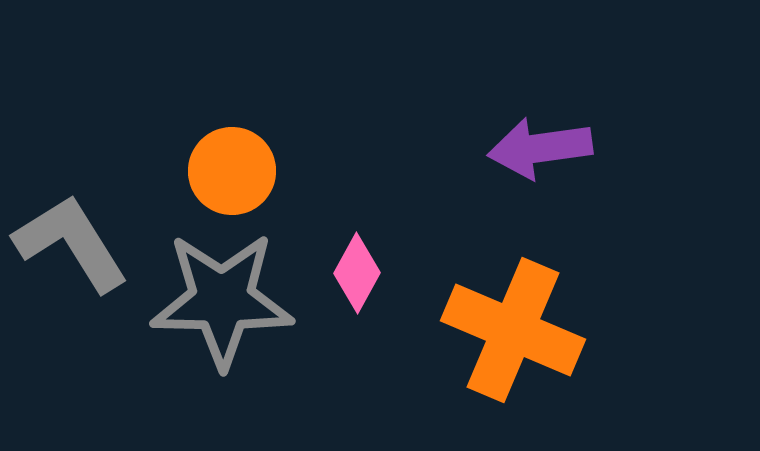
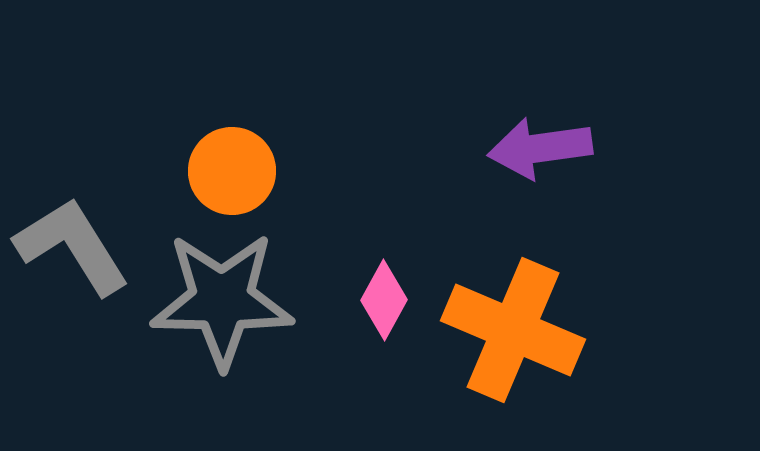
gray L-shape: moved 1 px right, 3 px down
pink diamond: moved 27 px right, 27 px down
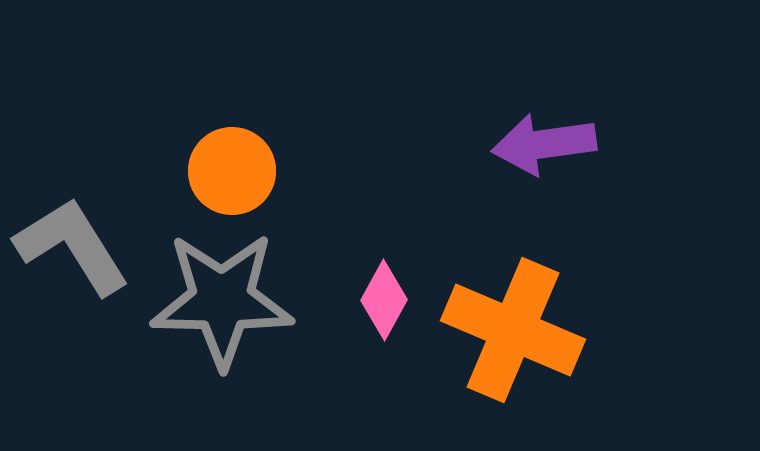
purple arrow: moved 4 px right, 4 px up
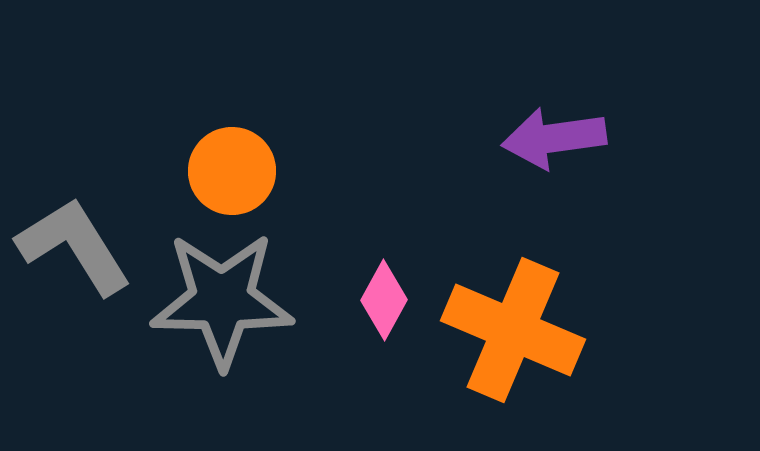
purple arrow: moved 10 px right, 6 px up
gray L-shape: moved 2 px right
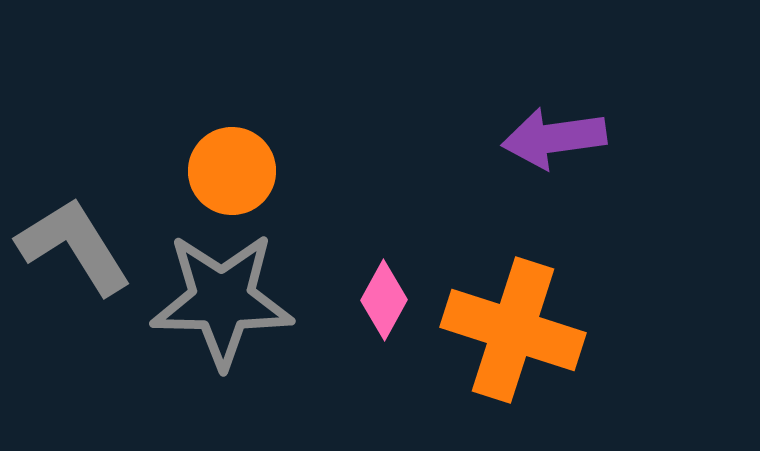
orange cross: rotated 5 degrees counterclockwise
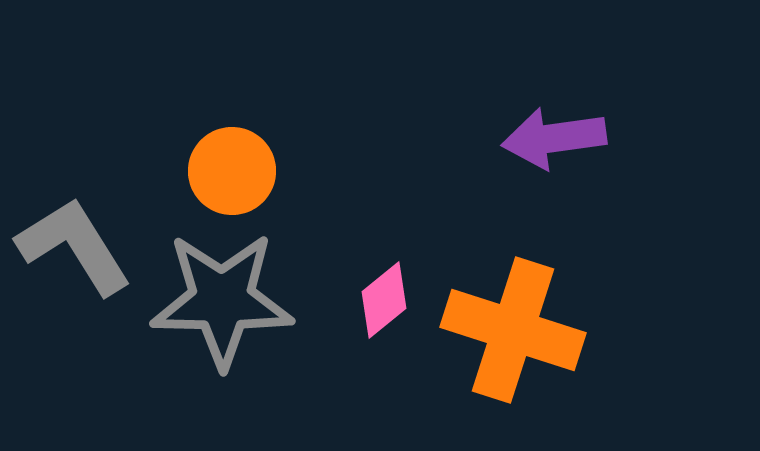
pink diamond: rotated 22 degrees clockwise
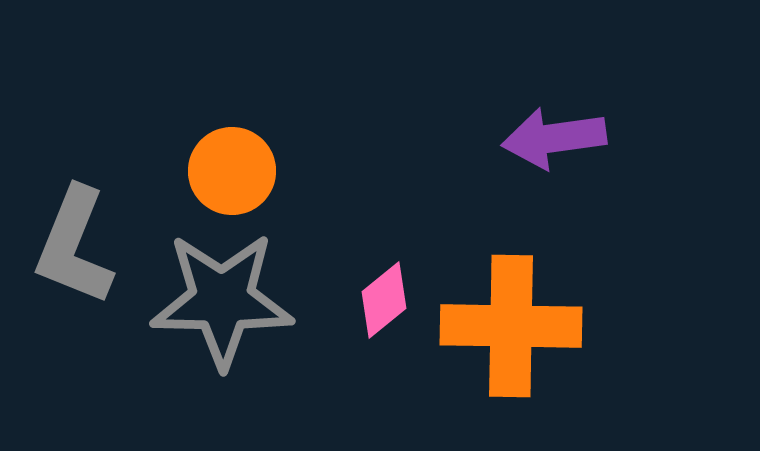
gray L-shape: rotated 126 degrees counterclockwise
orange cross: moved 2 px left, 4 px up; rotated 17 degrees counterclockwise
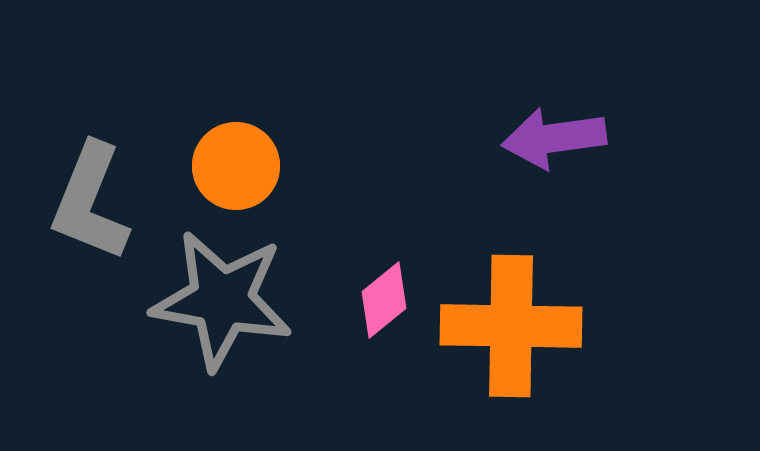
orange circle: moved 4 px right, 5 px up
gray L-shape: moved 16 px right, 44 px up
gray star: rotated 9 degrees clockwise
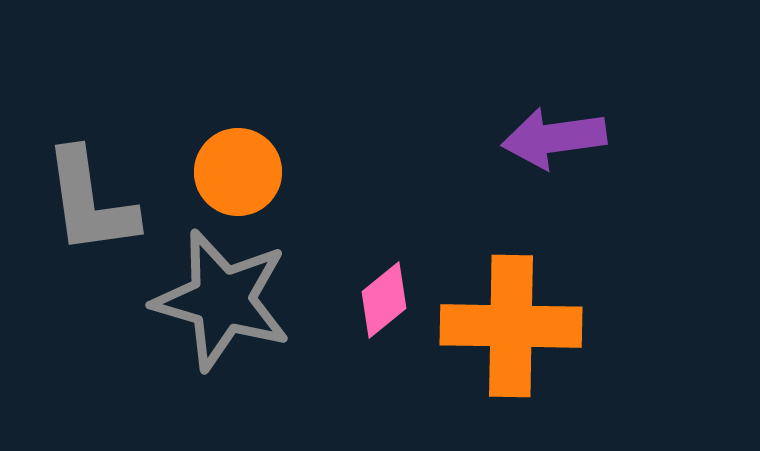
orange circle: moved 2 px right, 6 px down
gray L-shape: rotated 30 degrees counterclockwise
gray star: rotated 6 degrees clockwise
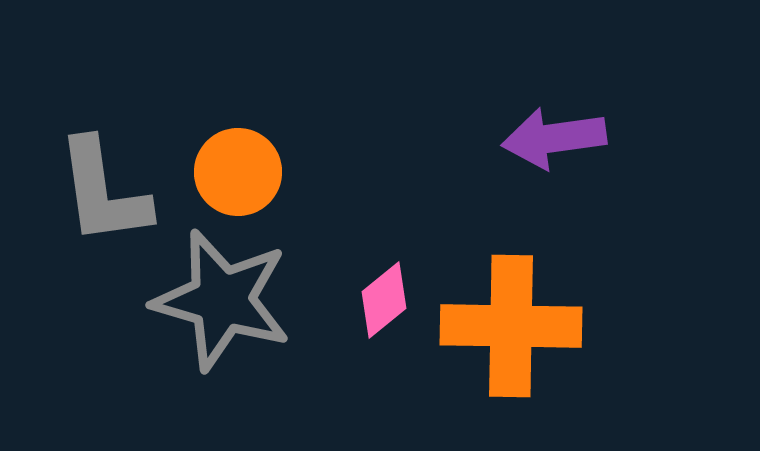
gray L-shape: moved 13 px right, 10 px up
